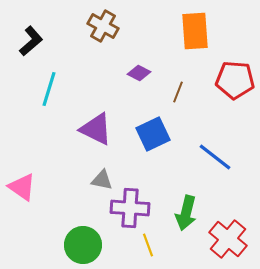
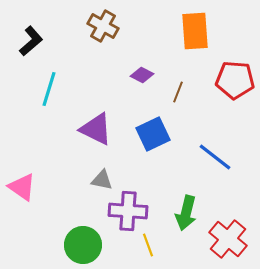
purple diamond: moved 3 px right, 2 px down
purple cross: moved 2 px left, 3 px down
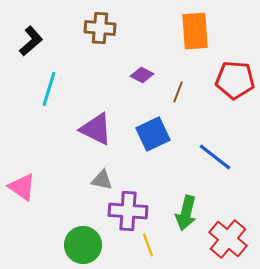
brown cross: moved 3 px left, 2 px down; rotated 24 degrees counterclockwise
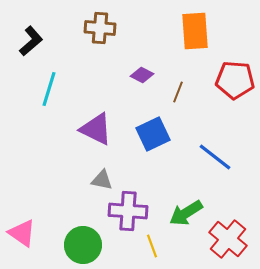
pink triangle: moved 46 px down
green arrow: rotated 44 degrees clockwise
yellow line: moved 4 px right, 1 px down
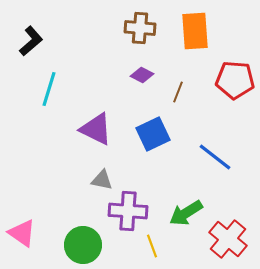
brown cross: moved 40 px right
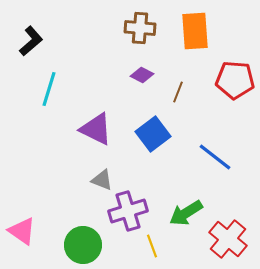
blue square: rotated 12 degrees counterclockwise
gray triangle: rotated 10 degrees clockwise
purple cross: rotated 21 degrees counterclockwise
pink triangle: moved 2 px up
